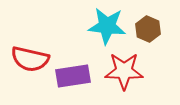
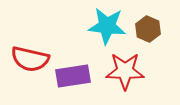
red star: moved 1 px right
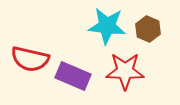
purple rectangle: rotated 32 degrees clockwise
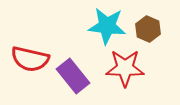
red star: moved 3 px up
purple rectangle: rotated 28 degrees clockwise
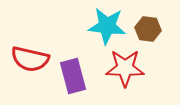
brown hexagon: rotated 15 degrees counterclockwise
purple rectangle: rotated 24 degrees clockwise
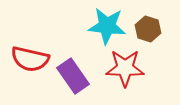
brown hexagon: rotated 10 degrees clockwise
purple rectangle: rotated 20 degrees counterclockwise
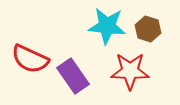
red semicircle: rotated 12 degrees clockwise
red star: moved 5 px right, 3 px down
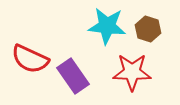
red star: moved 2 px right, 1 px down
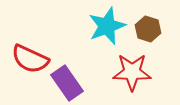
cyan star: rotated 27 degrees counterclockwise
purple rectangle: moved 6 px left, 7 px down
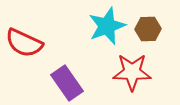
brown hexagon: rotated 20 degrees counterclockwise
red semicircle: moved 6 px left, 16 px up
